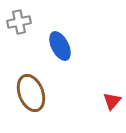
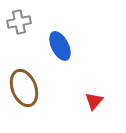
brown ellipse: moved 7 px left, 5 px up
red triangle: moved 18 px left
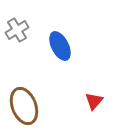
gray cross: moved 2 px left, 8 px down; rotated 20 degrees counterclockwise
brown ellipse: moved 18 px down
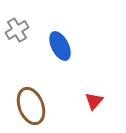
brown ellipse: moved 7 px right
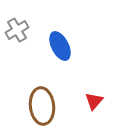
brown ellipse: moved 11 px right; rotated 15 degrees clockwise
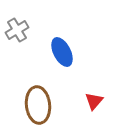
blue ellipse: moved 2 px right, 6 px down
brown ellipse: moved 4 px left, 1 px up
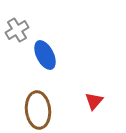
blue ellipse: moved 17 px left, 3 px down
brown ellipse: moved 5 px down
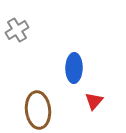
blue ellipse: moved 29 px right, 13 px down; rotated 28 degrees clockwise
